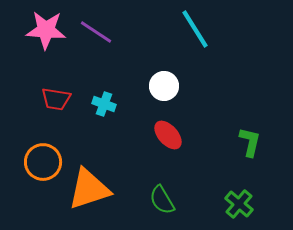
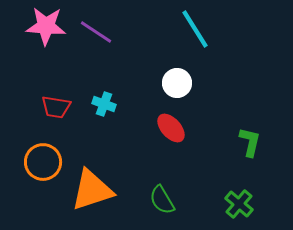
pink star: moved 4 px up
white circle: moved 13 px right, 3 px up
red trapezoid: moved 8 px down
red ellipse: moved 3 px right, 7 px up
orange triangle: moved 3 px right, 1 px down
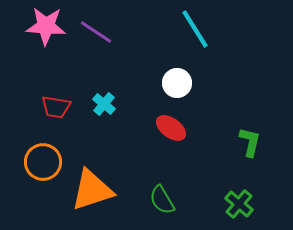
cyan cross: rotated 20 degrees clockwise
red ellipse: rotated 12 degrees counterclockwise
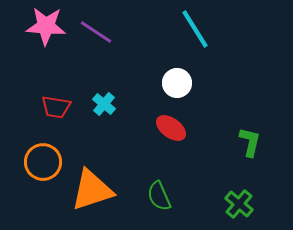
green semicircle: moved 3 px left, 4 px up; rotated 8 degrees clockwise
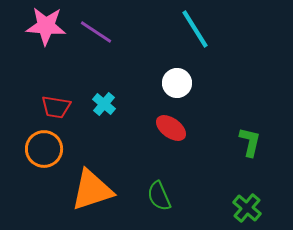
orange circle: moved 1 px right, 13 px up
green cross: moved 8 px right, 4 px down
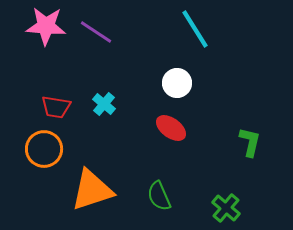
green cross: moved 21 px left
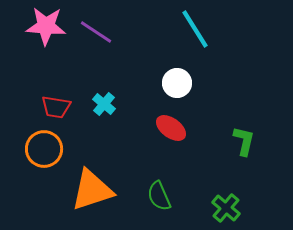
green L-shape: moved 6 px left, 1 px up
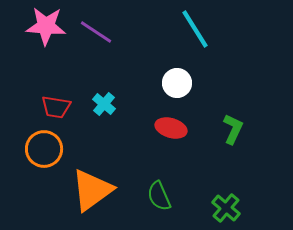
red ellipse: rotated 20 degrees counterclockwise
green L-shape: moved 11 px left, 12 px up; rotated 12 degrees clockwise
orange triangle: rotated 18 degrees counterclockwise
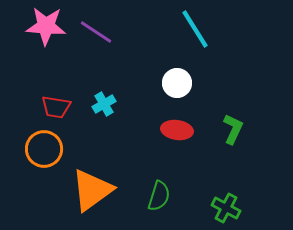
cyan cross: rotated 20 degrees clockwise
red ellipse: moved 6 px right, 2 px down; rotated 8 degrees counterclockwise
green semicircle: rotated 140 degrees counterclockwise
green cross: rotated 12 degrees counterclockwise
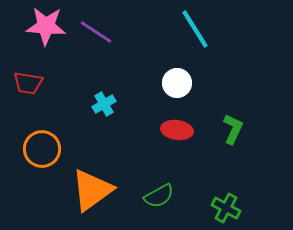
red trapezoid: moved 28 px left, 24 px up
orange circle: moved 2 px left
green semicircle: rotated 44 degrees clockwise
